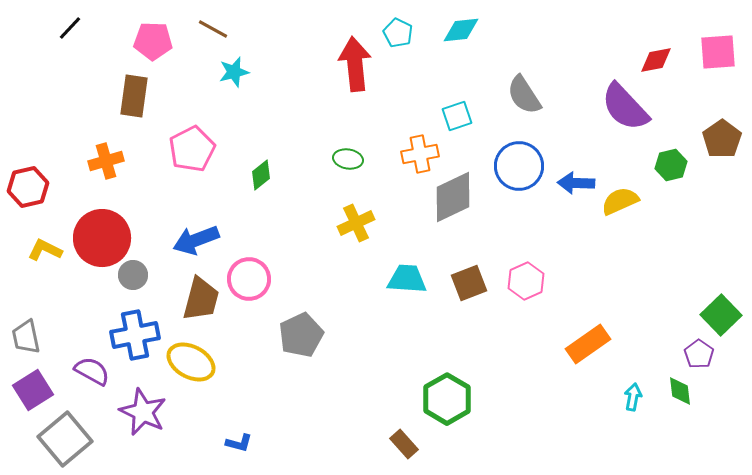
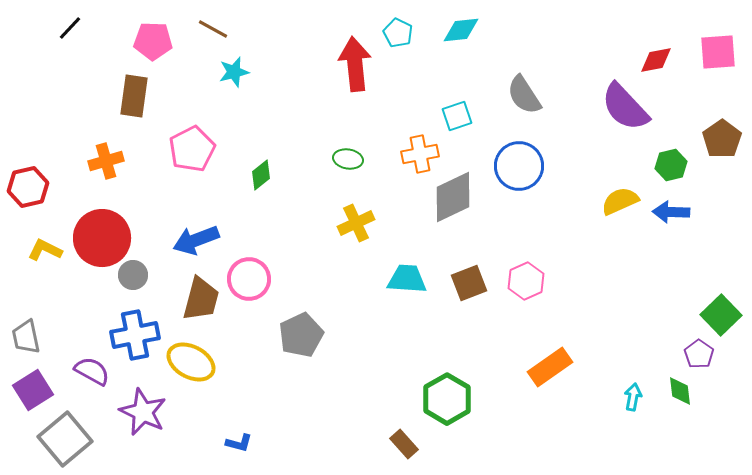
blue arrow at (576, 183): moved 95 px right, 29 px down
orange rectangle at (588, 344): moved 38 px left, 23 px down
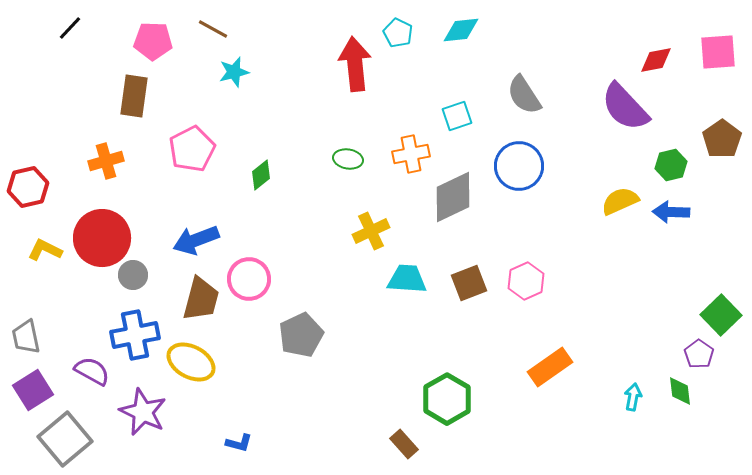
orange cross at (420, 154): moved 9 px left
yellow cross at (356, 223): moved 15 px right, 8 px down
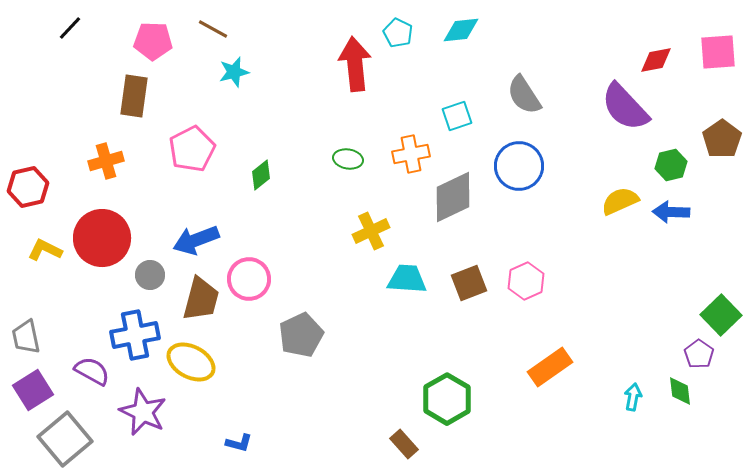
gray circle at (133, 275): moved 17 px right
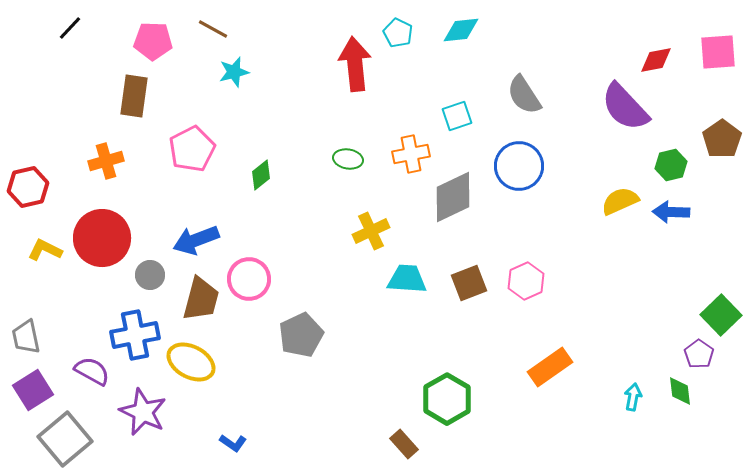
blue L-shape at (239, 443): moved 6 px left; rotated 20 degrees clockwise
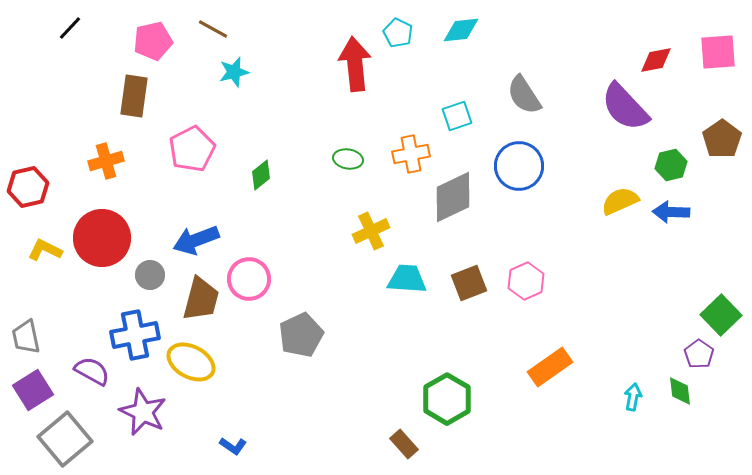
pink pentagon at (153, 41): rotated 15 degrees counterclockwise
blue L-shape at (233, 443): moved 3 px down
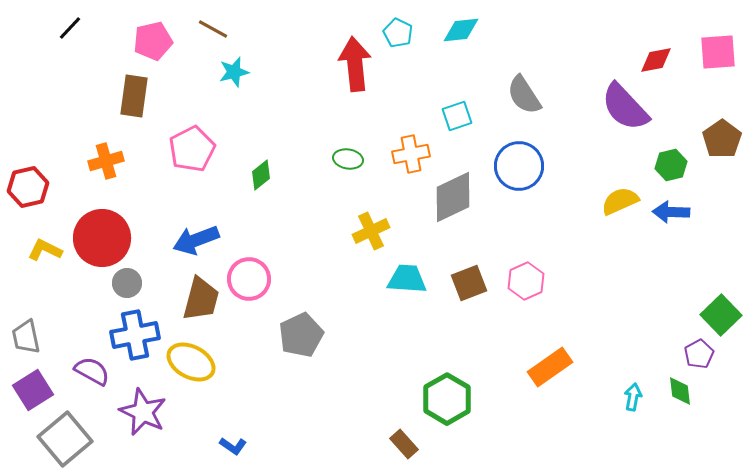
gray circle at (150, 275): moved 23 px left, 8 px down
purple pentagon at (699, 354): rotated 8 degrees clockwise
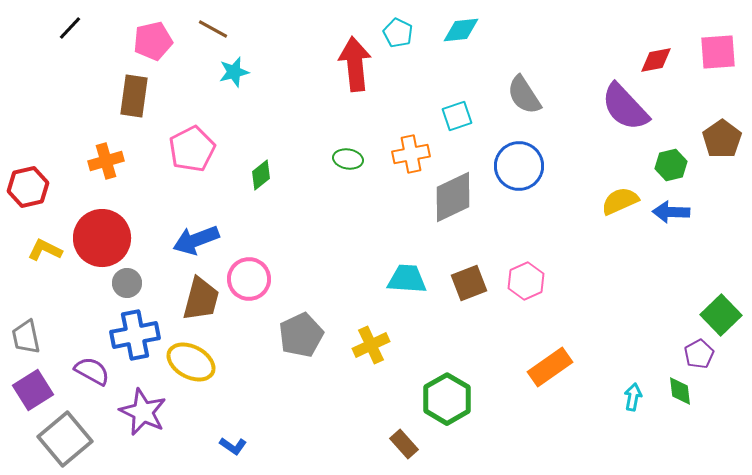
yellow cross at (371, 231): moved 114 px down
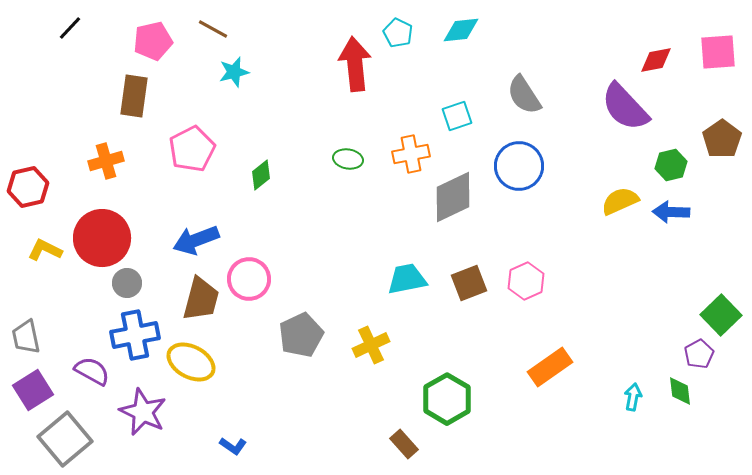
cyan trapezoid at (407, 279): rotated 15 degrees counterclockwise
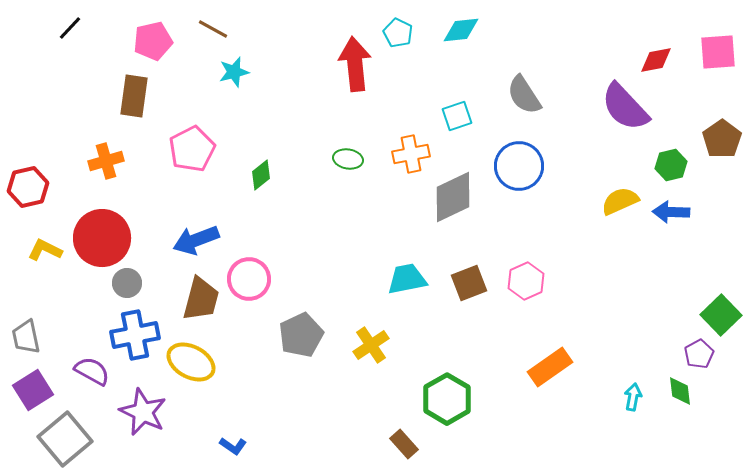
yellow cross at (371, 345): rotated 9 degrees counterclockwise
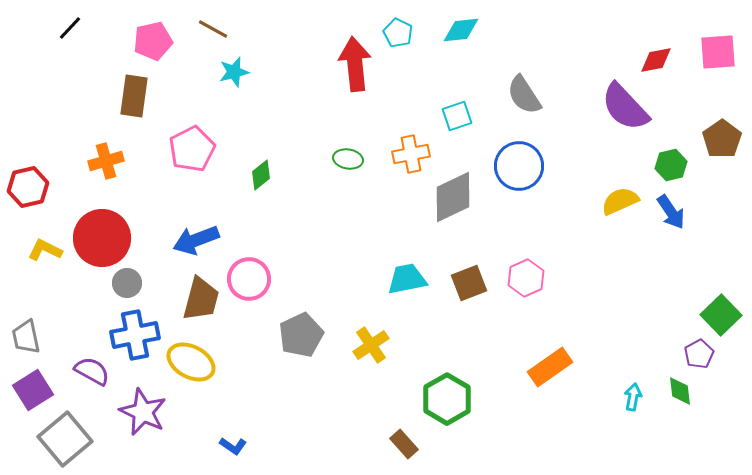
blue arrow at (671, 212): rotated 126 degrees counterclockwise
pink hexagon at (526, 281): moved 3 px up
